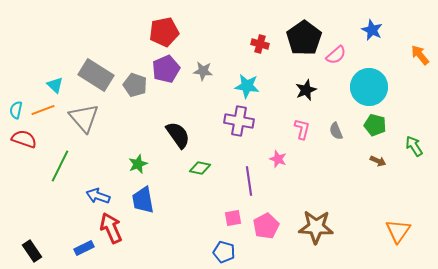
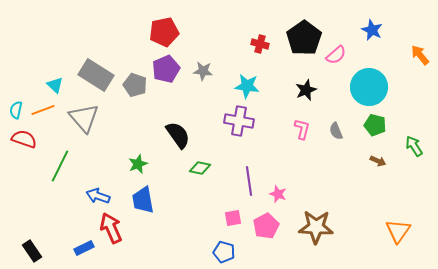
pink star: moved 35 px down
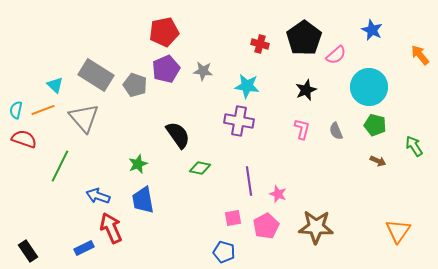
black rectangle: moved 4 px left
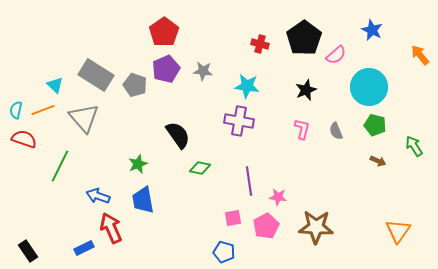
red pentagon: rotated 24 degrees counterclockwise
pink star: moved 3 px down; rotated 12 degrees counterclockwise
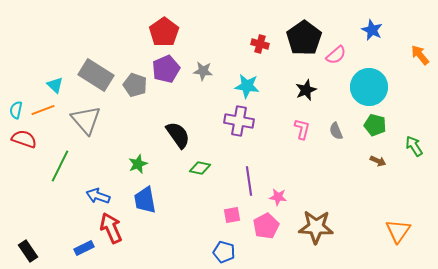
gray triangle: moved 2 px right, 2 px down
blue trapezoid: moved 2 px right
pink square: moved 1 px left, 3 px up
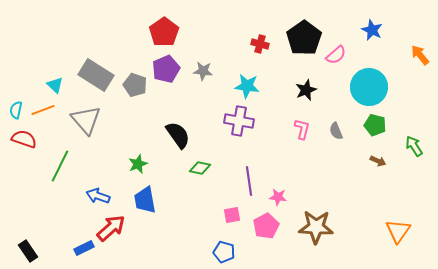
red arrow: rotated 72 degrees clockwise
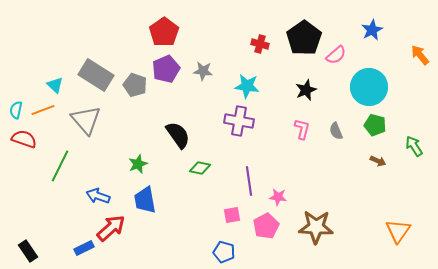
blue star: rotated 20 degrees clockwise
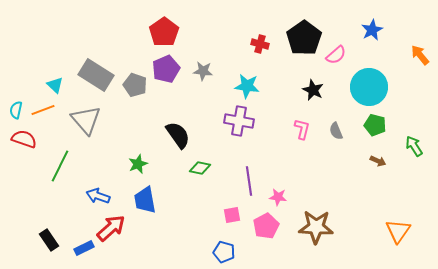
black star: moved 7 px right; rotated 25 degrees counterclockwise
black rectangle: moved 21 px right, 11 px up
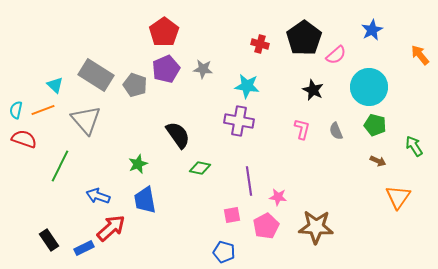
gray star: moved 2 px up
orange triangle: moved 34 px up
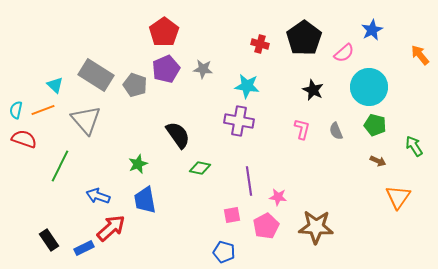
pink semicircle: moved 8 px right, 2 px up
